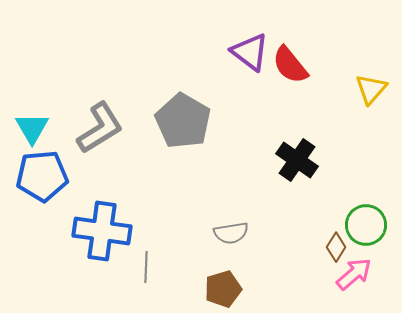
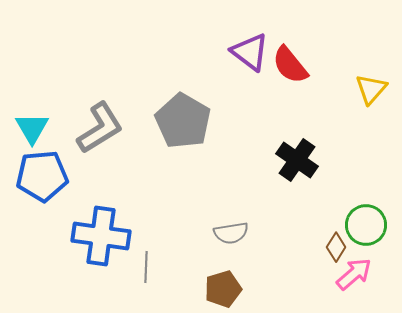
blue cross: moved 1 px left, 5 px down
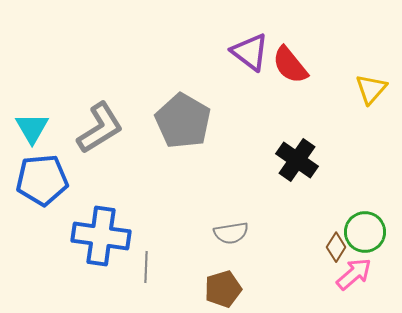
blue pentagon: moved 4 px down
green circle: moved 1 px left, 7 px down
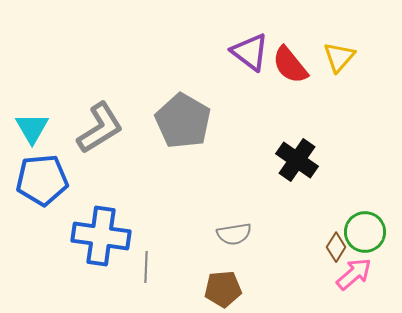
yellow triangle: moved 32 px left, 32 px up
gray semicircle: moved 3 px right, 1 px down
brown pentagon: rotated 12 degrees clockwise
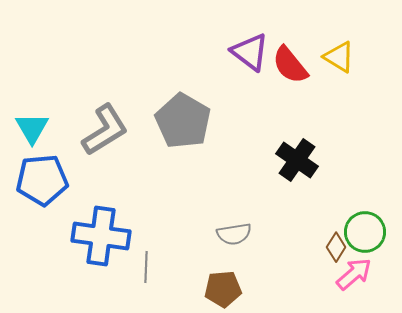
yellow triangle: rotated 40 degrees counterclockwise
gray L-shape: moved 5 px right, 2 px down
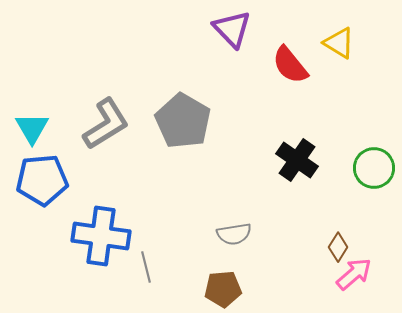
purple triangle: moved 18 px left, 23 px up; rotated 9 degrees clockwise
yellow triangle: moved 14 px up
gray L-shape: moved 1 px right, 6 px up
green circle: moved 9 px right, 64 px up
brown diamond: moved 2 px right
gray line: rotated 16 degrees counterclockwise
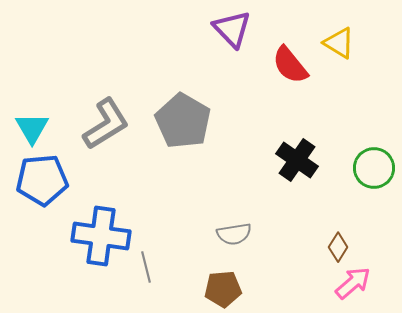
pink arrow: moved 1 px left, 9 px down
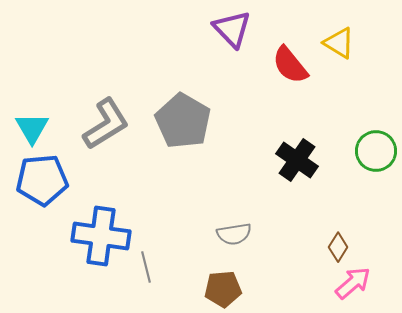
green circle: moved 2 px right, 17 px up
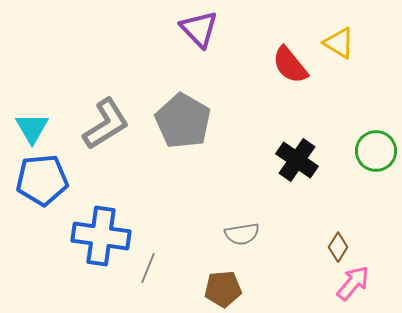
purple triangle: moved 33 px left
gray semicircle: moved 8 px right
gray line: moved 2 px right, 1 px down; rotated 36 degrees clockwise
pink arrow: rotated 9 degrees counterclockwise
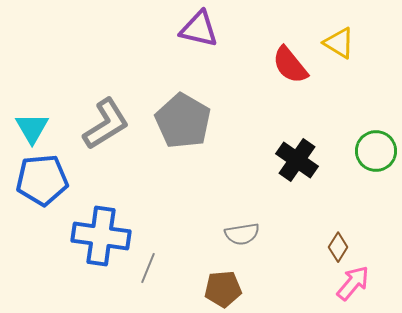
purple triangle: rotated 33 degrees counterclockwise
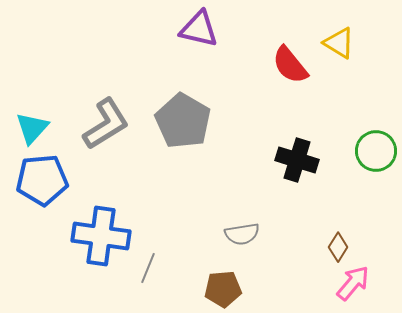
cyan triangle: rotated 12 degrees clockwise
black cross: rotated 18 degrees counterclockwise
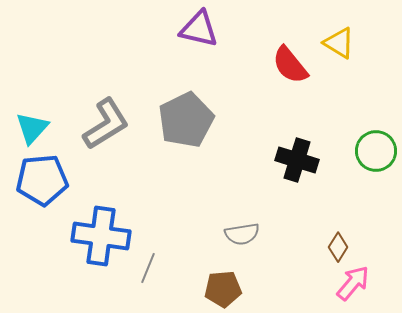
gray pentagon: moved 3 px right, 1 px up; rotated 16 degrees clockwise
